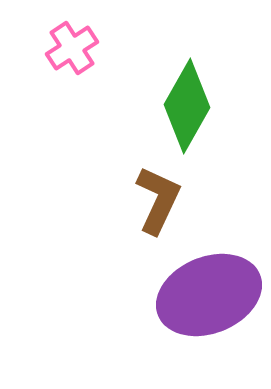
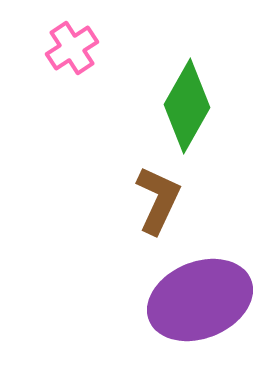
purple ellipse: moved 9 px left, 5 px down
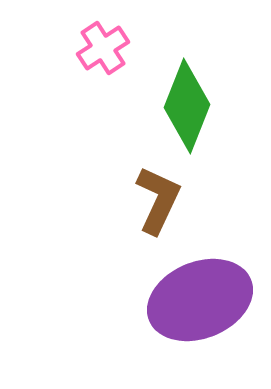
pink cross: moved 31 px right
green diamond: rotated 8 degrees counterclockwise
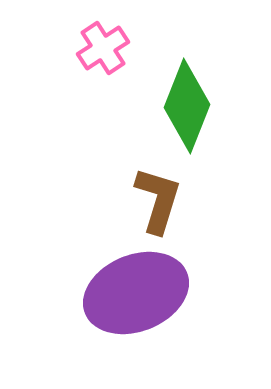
brown L-shape: rotated 8 degrees counterclockwise
purple ellipse: moved 64 px left, 7 px up
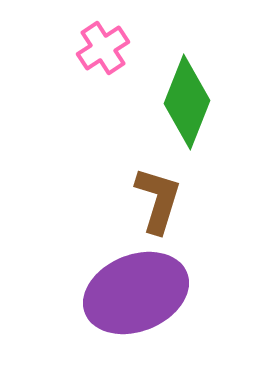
green diamond: moved 4 px up
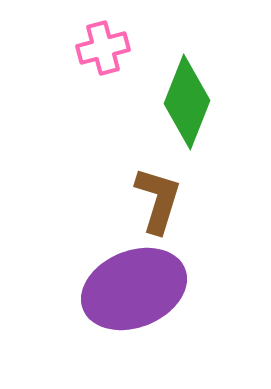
pink cross: rotated 18 degrees clockwise
purple ellipse: moved 2 px left, 4 px up
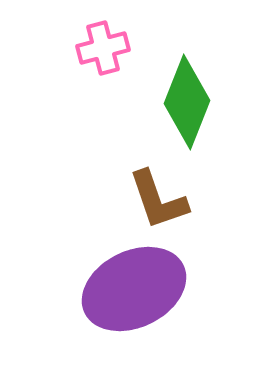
brown L-shape: rotated 144 degrees clockwise
purple ellipse: rotated 4 degrees counterclockwise
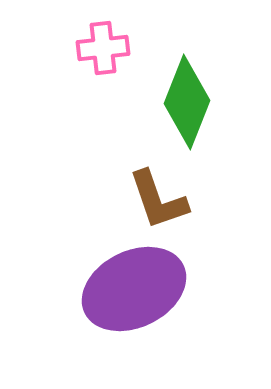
pink cross: rotated 9 degrees clockwise
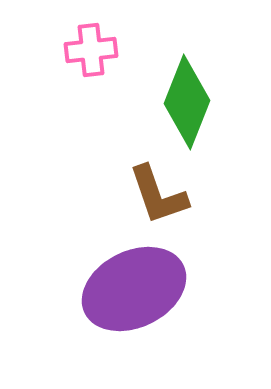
pink cross: moved 12 px left, 2 px down
brown L-shape: moved 5 px up
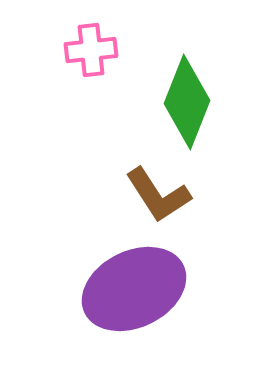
brown L-shape: rotated 14 degrees counterclockwise
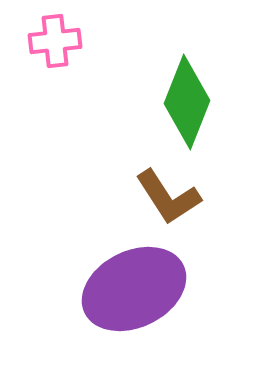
pink cross: moved 36 px left, 9 px up
brown L-shape: moved 10 px right, 2 px down
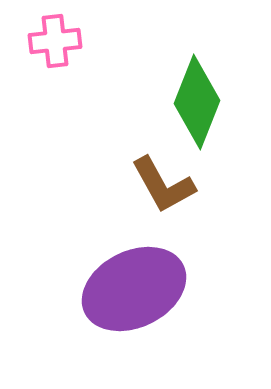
green diamond: moved 10 px right
brown L-shape: moved 5 px left, 12 px up; rotated 4 degrees clockwise
